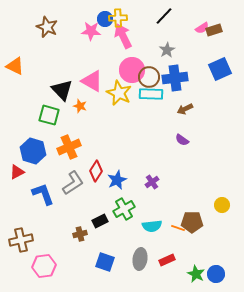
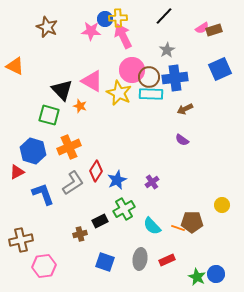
cyan semicircle at (152, 226): rotated 54 degrees clockwise
green star at (196, 274): moved 1 px right, 3 px down
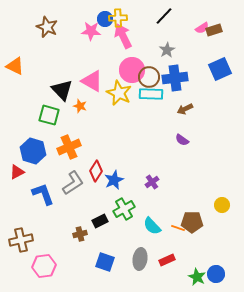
blue star at (117, 180): moved 3 px left
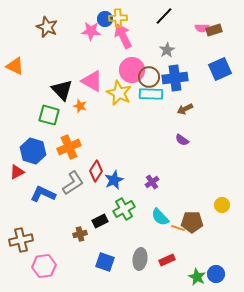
pink semicircle at (202, 28): rotated 32 degrees clockwise
blue L-shape at (43, 194): rotated 45 degrees counterclockwise
cyan semicircle at (152, 226): moved 8 px right, 9 px up
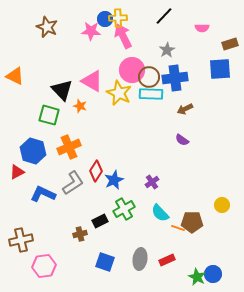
brown rectangle at (214, 30): moved 16 px right, 14 px down
orange triangle at (15, 66): moved 10 px down
blue square at (220, 69): rotated 20 degrees clockwise
cyan semicircle at (160, 217): moved 4 px up
blue circle at (216, 274): moved 3 px left
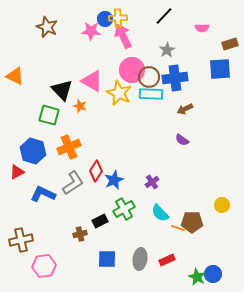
blue square at (105, 262): moved 2 px right, 3 px up; rotated 18 degrees counterclockwise
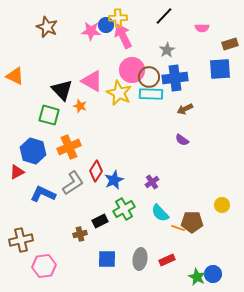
blue circle at (105, 19): moved 1 px right, 6 px down
